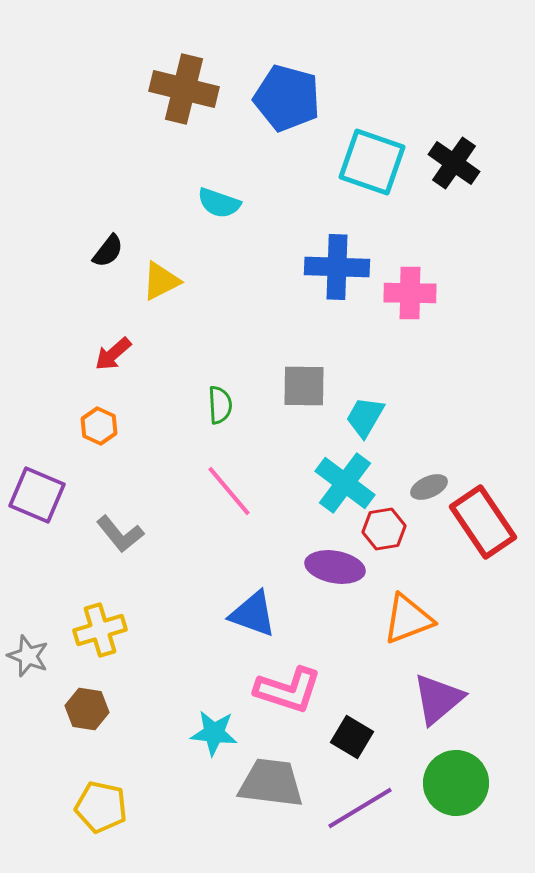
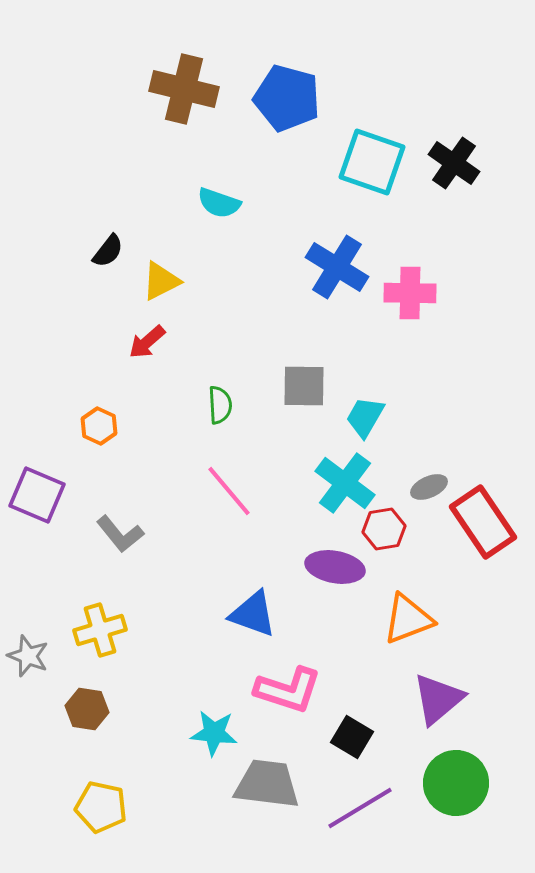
blue cross: rotated 30 degrees clockwise
red arrow: moved 34 px right, 12 px up
gray trapezoid: moved 4 px left, 1 px down
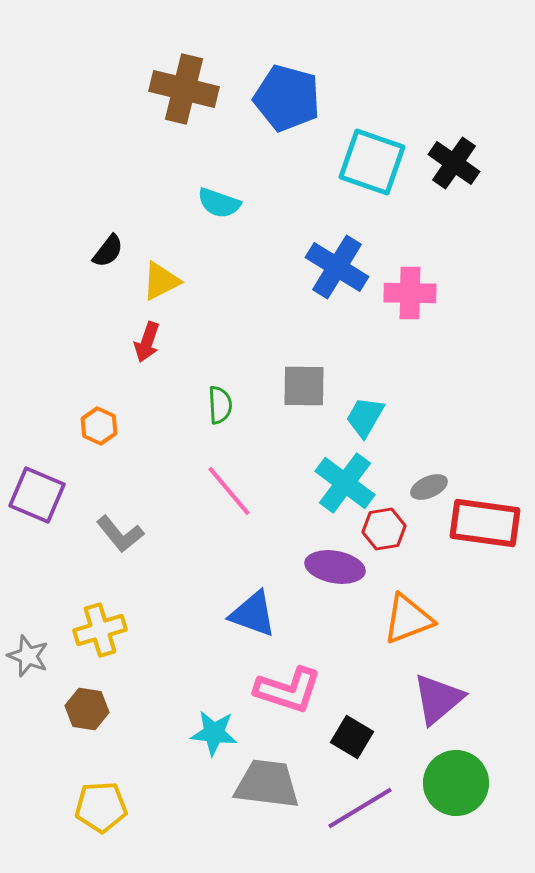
red arrow: rotated 30 degrees counterclockwise
red rectangle: moved 2 px right, 1 px down; rotated 48 degrees counterclockwise
yellow pentagon: rotated 15 degrees counterclockwise
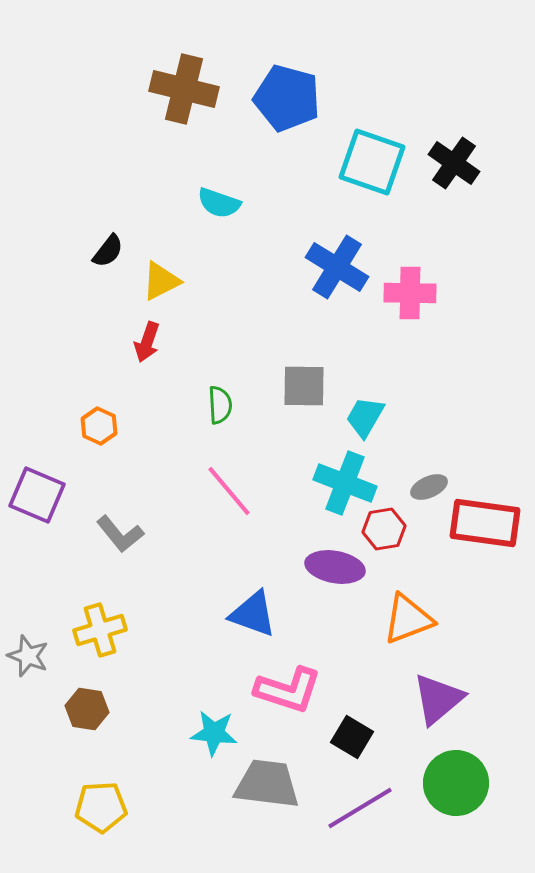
cyan cross: rotated 16 degrees counterclockwise
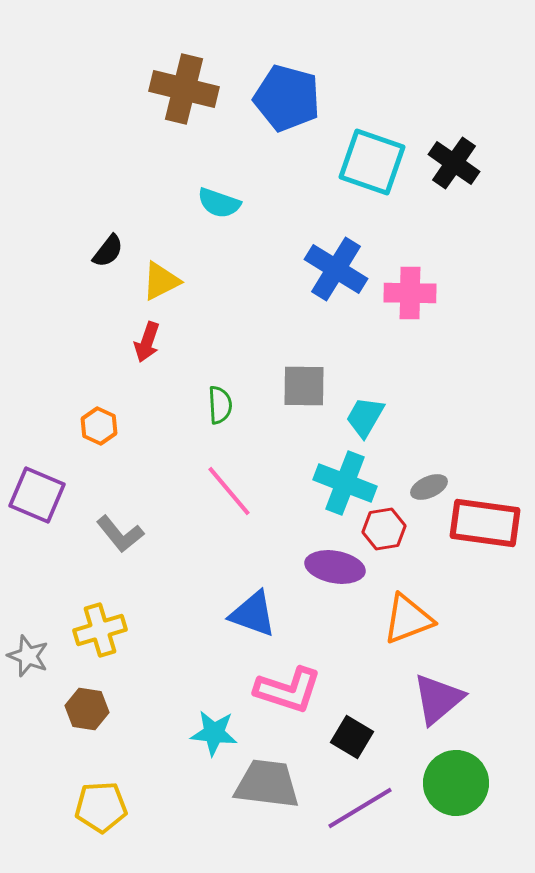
blue cross: moved 1 px left, 2 px down
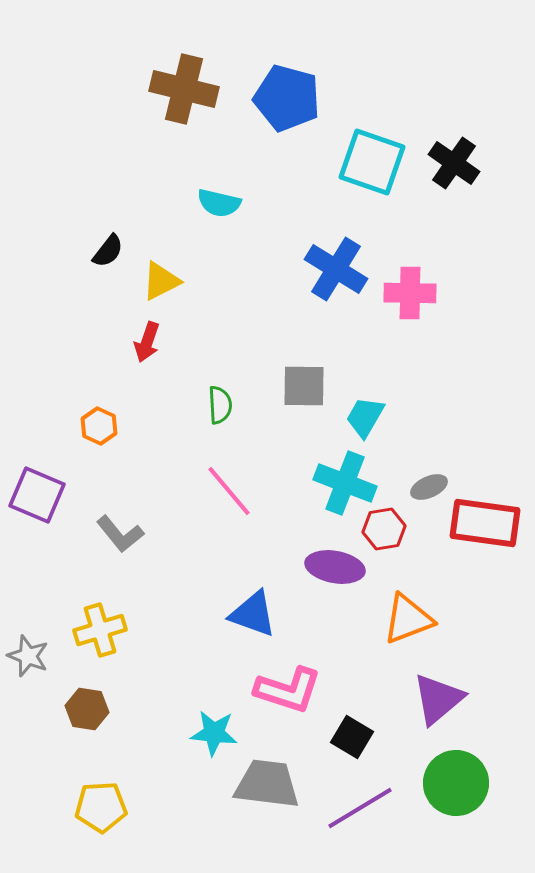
cyan semicircle: rotated 6 degrees counterclockwise
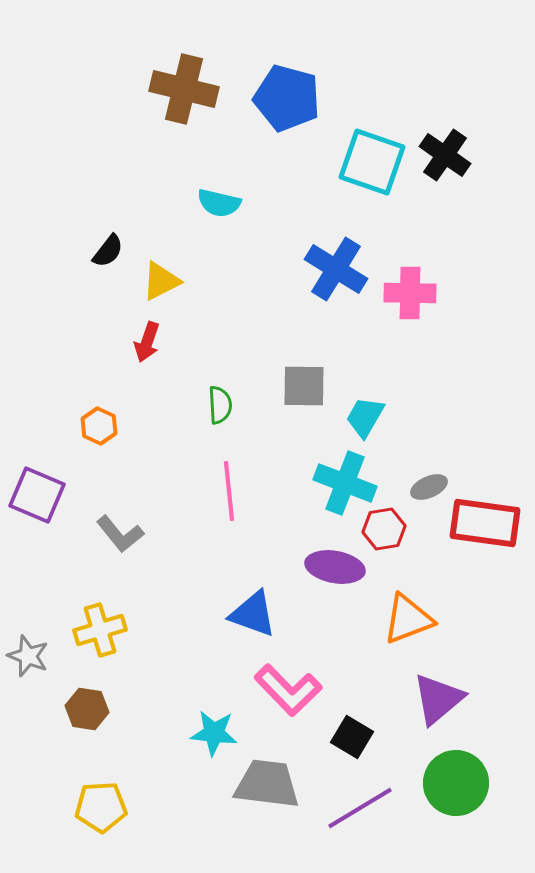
black cross: moved 9 px left, 8 px up
pink line: rotated 34 degrees clockwise
pink L-shape: rotated 28 degrees clockwise
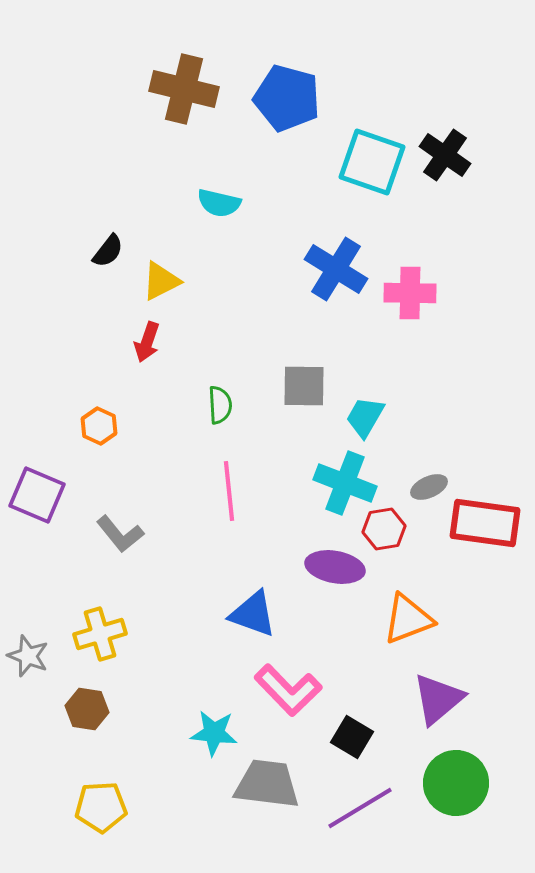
yellow cross: moved 4 px down
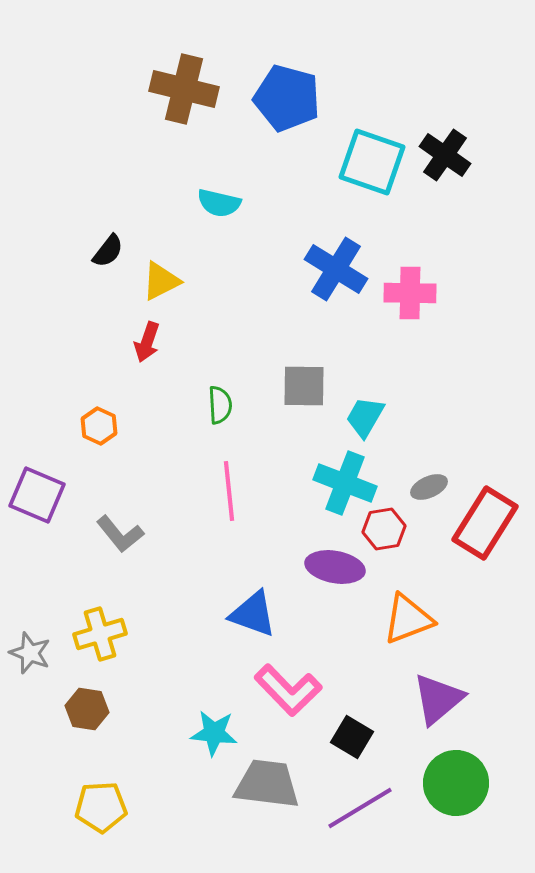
red rectangle: rotated 66 degrees counterclockwise
gray star: moved 2 px right, 3 px up
